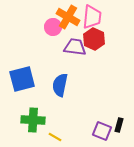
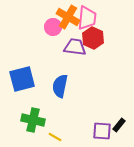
pink trapezoid: moved 5 px left, 1 px down
red hexagon: moved 1 px left, 1 px up
blue semicircle: moved 1 px down
green cross: rotated 10 degrees clockwise
black rectangle: rotated 24 degrees clockwise
purple square: rotated 18 degrees counterclockwise
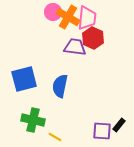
pink circle: moved 15 px up
blue square: moved 2 px right
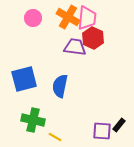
pink circle: moved 20 px left, 6 px down
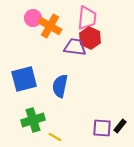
orange cross: moved 18 px left, 9 px down
red hexagon: moved 3 px left
green cross: rotated 30 degrees counterclockwise
black rectangle: moved 1 px right, 1 px down
purple square: moved 3 px up
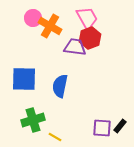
pink trapezoid: rotated 35 degrees counterclockwise
red hexagon: rotated 15 degrees clockwise
blue square: rotated 16 degrees clockwise
